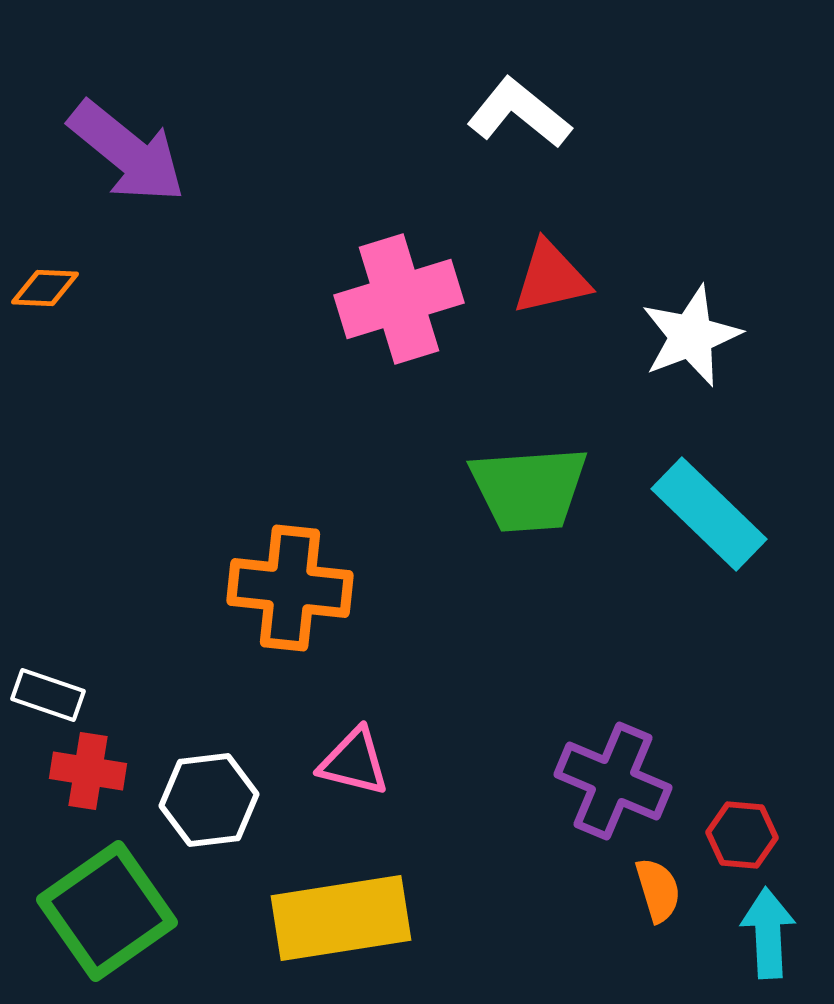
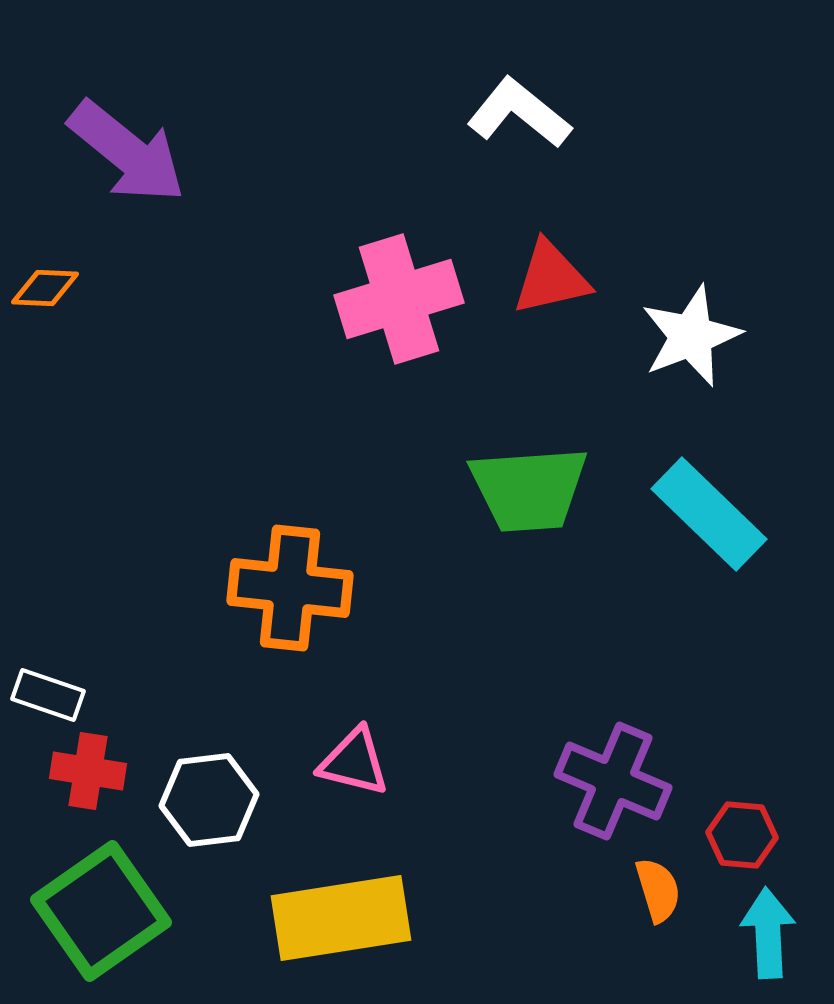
green square: moved 6 px left
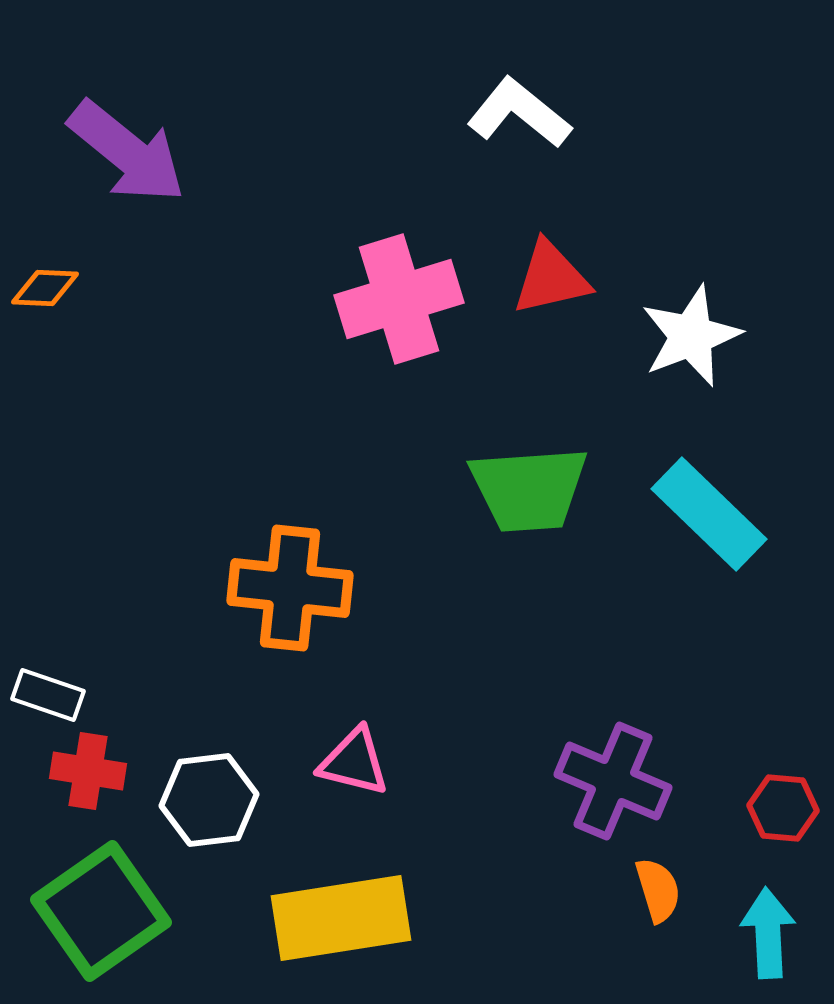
red hexagon: moved 41 px right, 27 px up
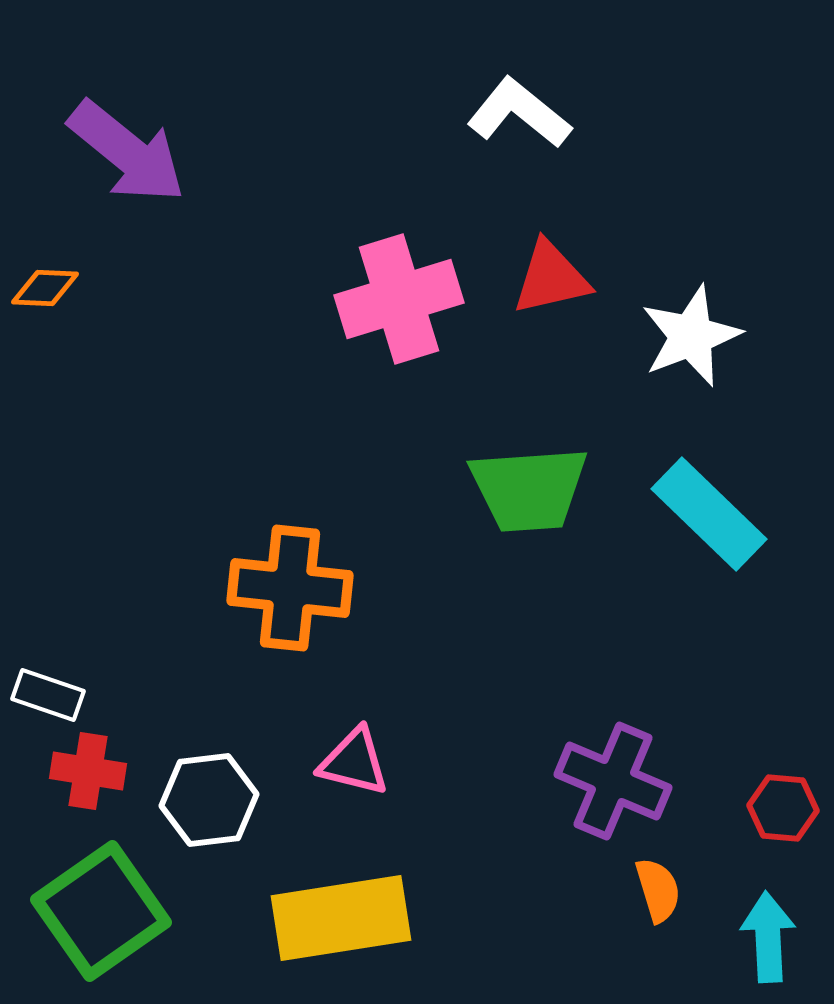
cyan arrow: moved 4 px down
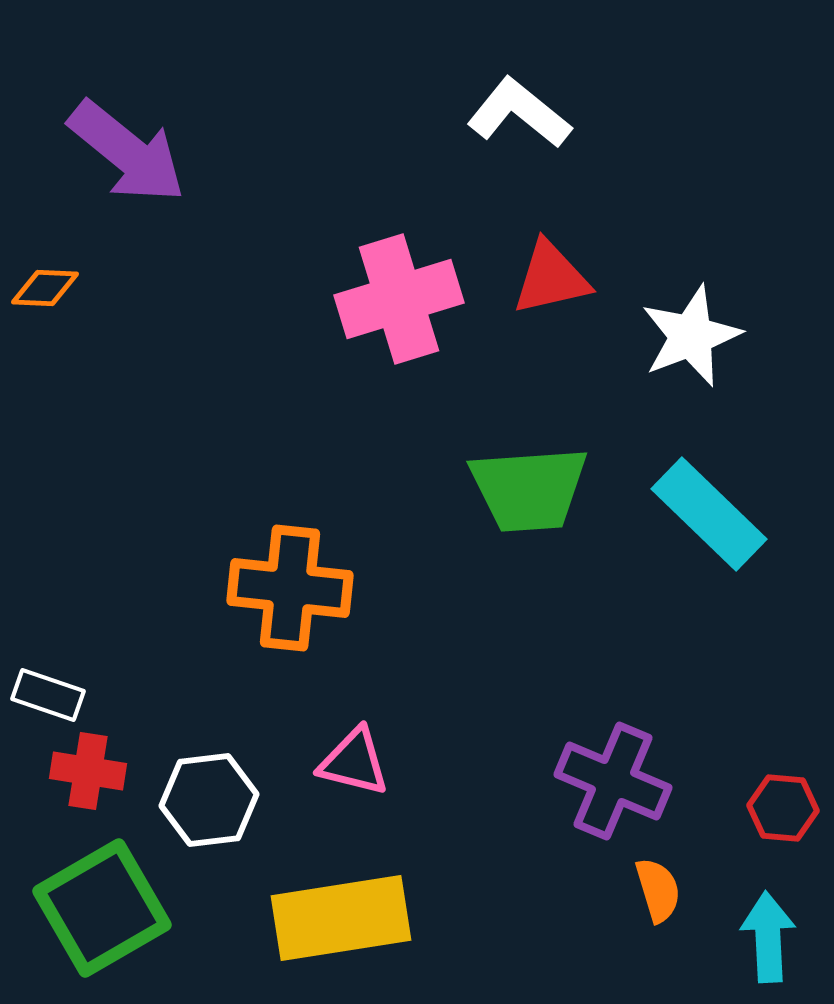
green square: moved 1 px right, 3 px up; rotated 5 degrees clockwise
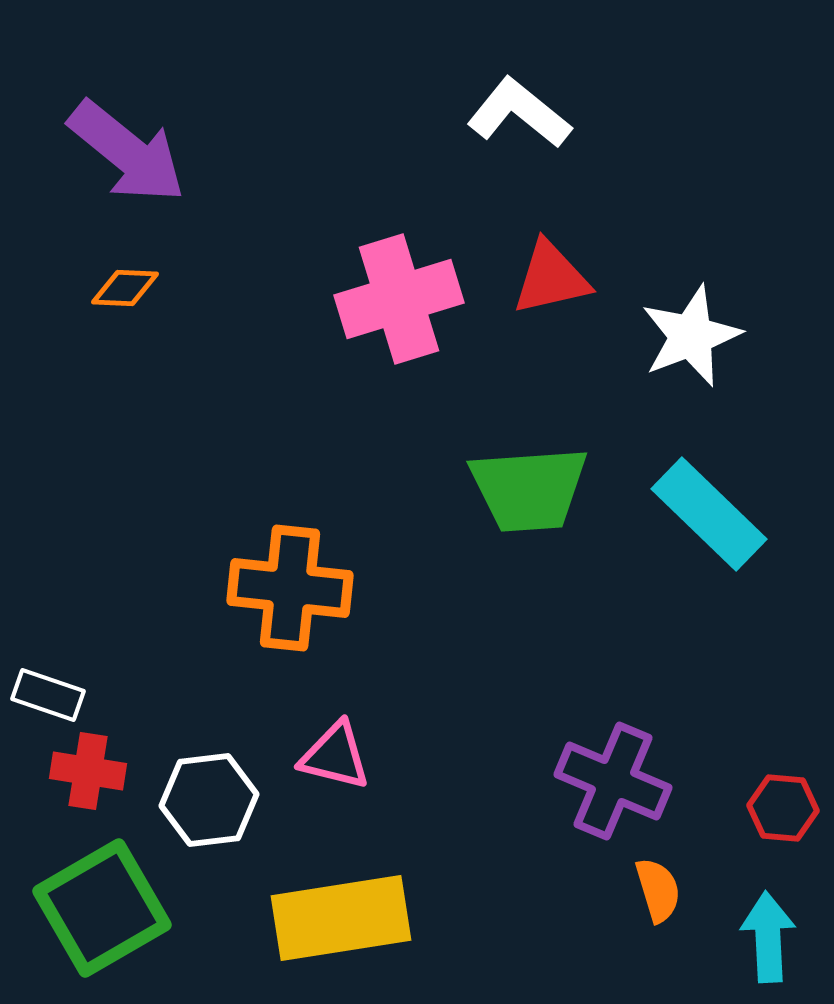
orange diamond: moved 80 px right
pink triangle: moved 19 px left, 6 px up
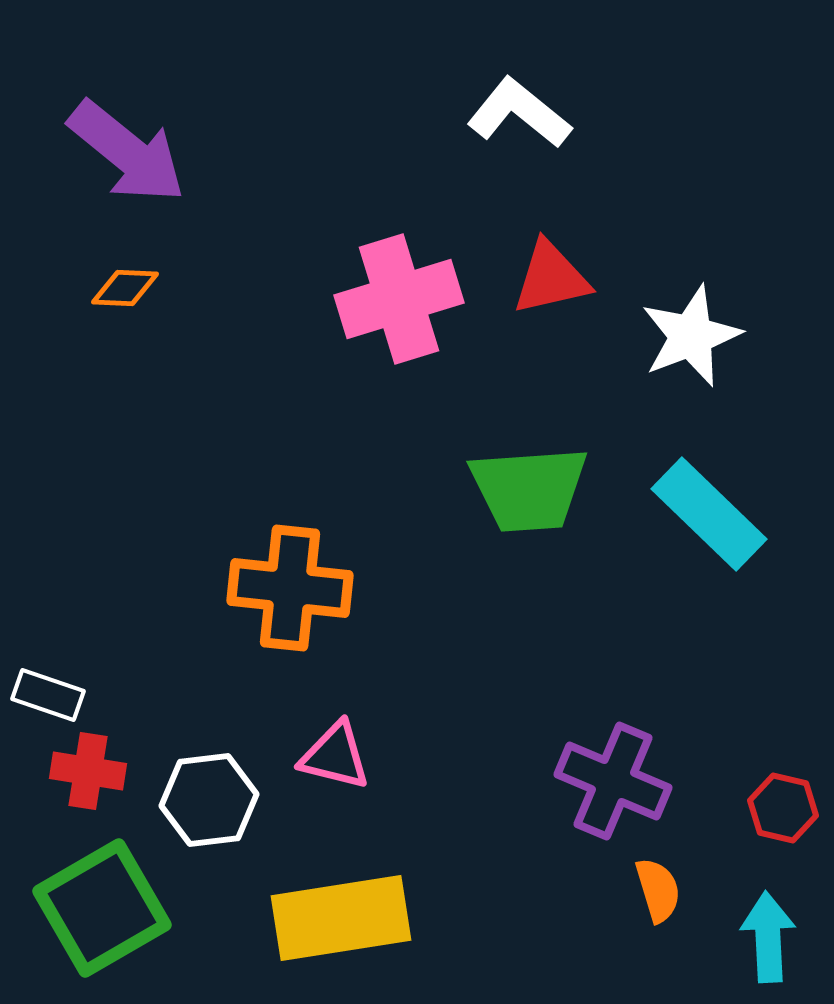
red hexagon: rotated 8 degrees clockwise
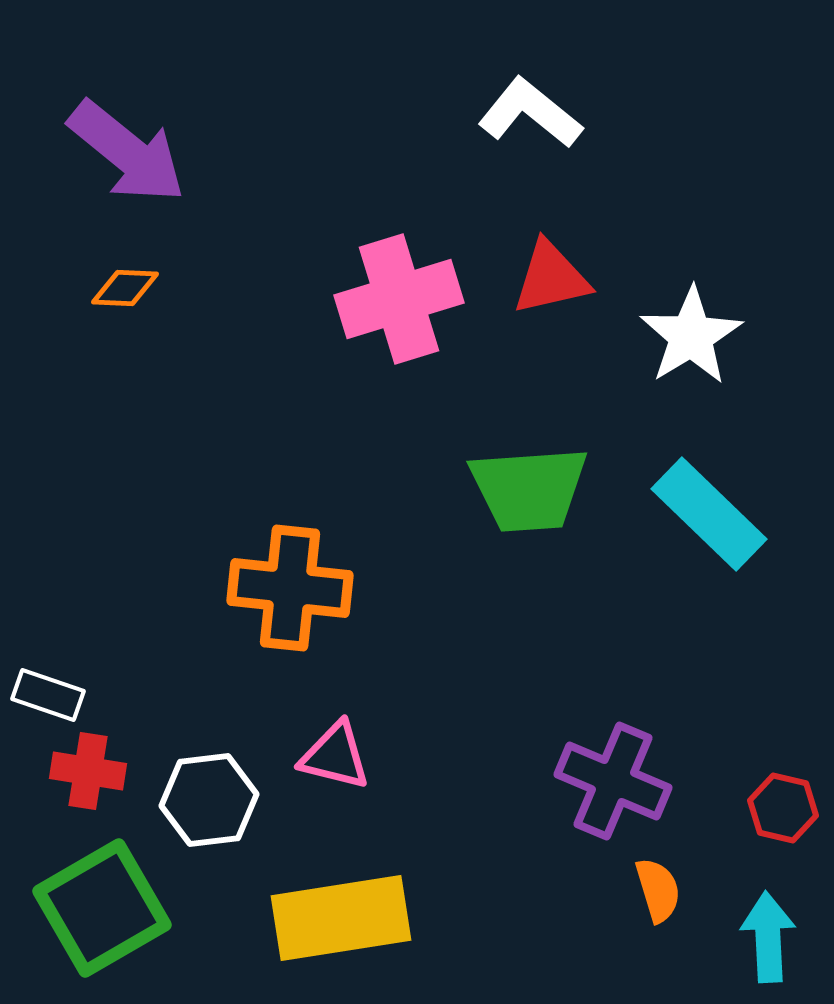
white L-shape: moved 11 px right
white star: rotated 10 degrees counterclockwise
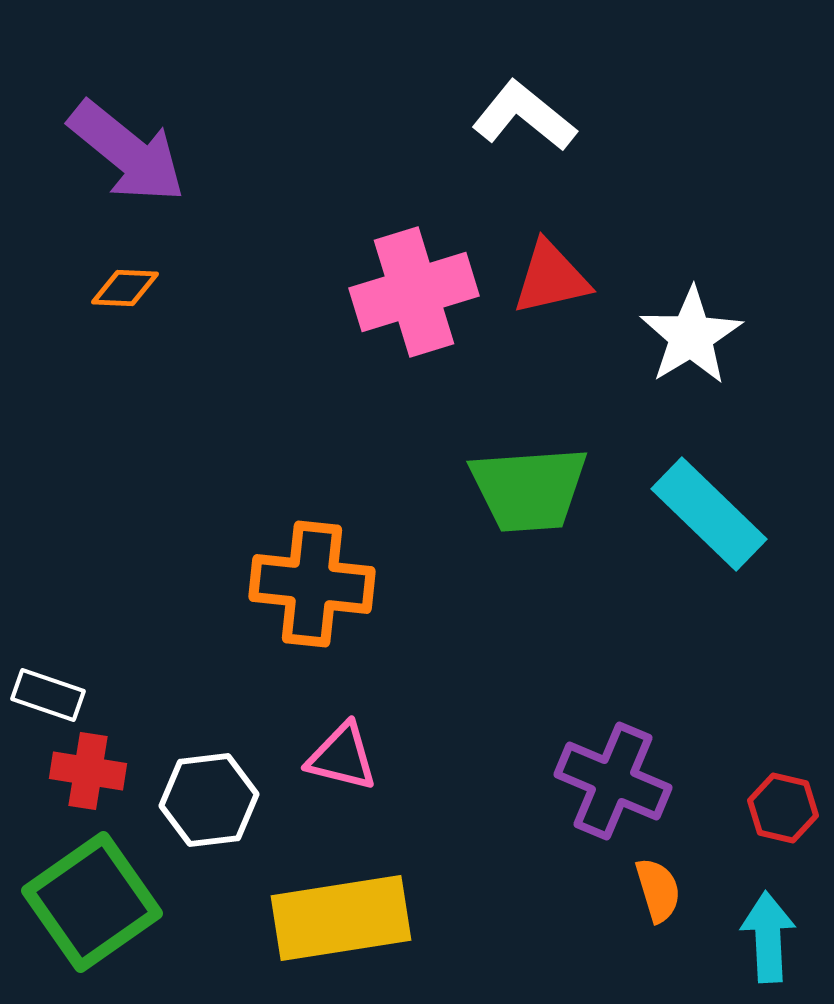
white L-shape: moved 6 px left, 3 px down
pink cross: moved 15 px right, 7 px up
orange cross: moved 22 px right, 4 px up
pink triangle: moved 7 px right, 1 px down
green square: moved 10 px left, 6 px up; rotated 5 degrees counterclockwise
